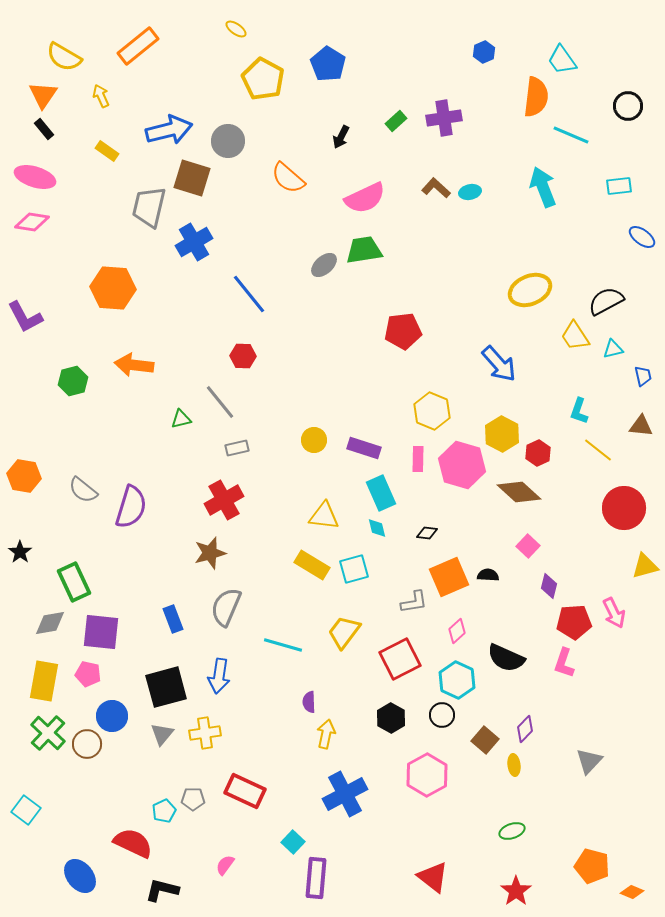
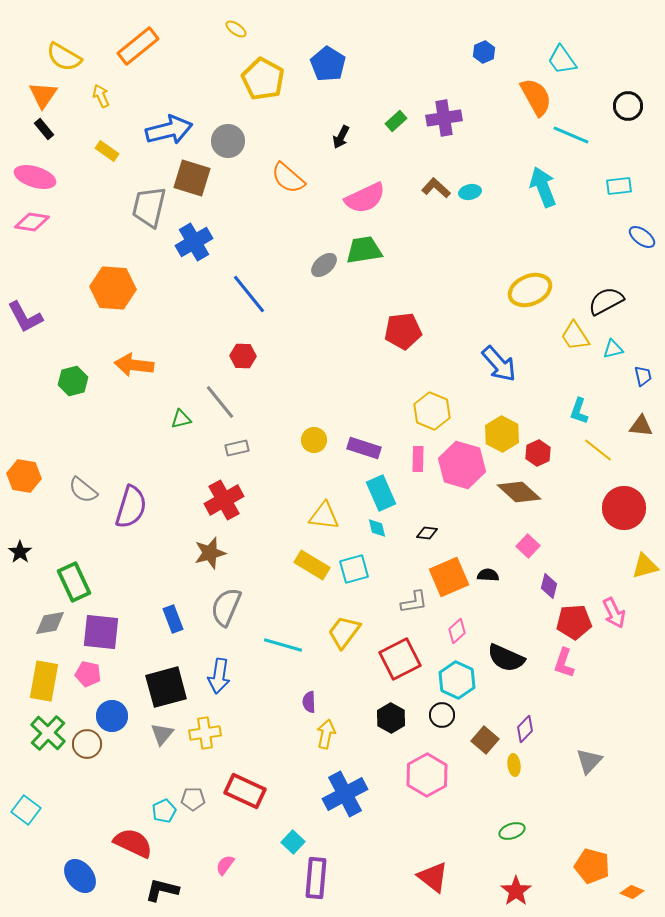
orange semicircle at (536, 97): rotated 36 degrees counterclockwise
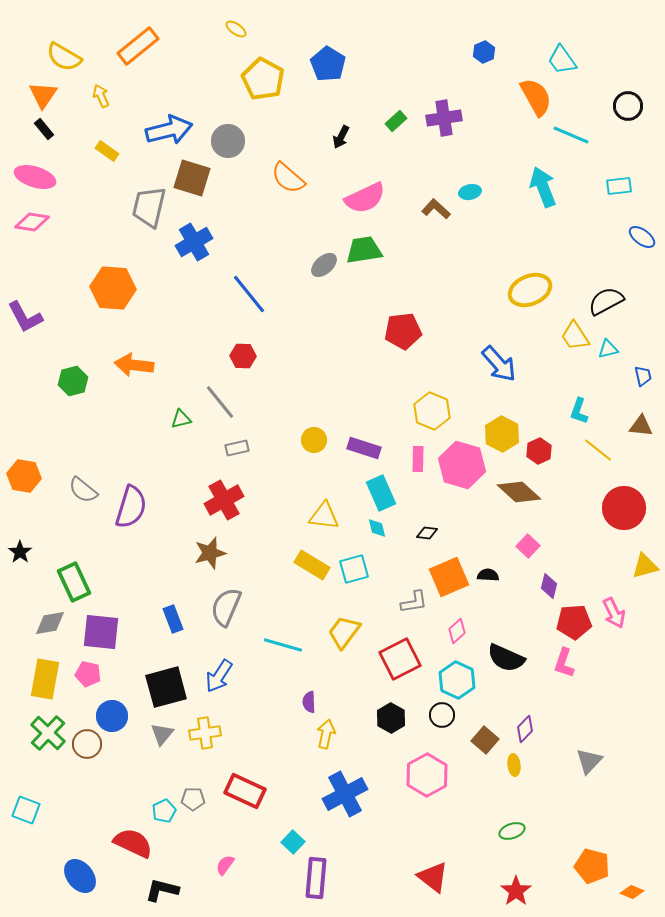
brown L-shape at (436, 188): moved 21 px down
cyan triangle at (613, 349): moved 5 px left
red hexagon at (538, 453): moved 1 px right, 2 px up
blue arrow at (219, 676): rotated 24 degrees clockwise
yellow rectangle at (44, 681): moved 1 px right, 2 px up
cyan square at (26, 810): rotated 16 degrees counterclockwise
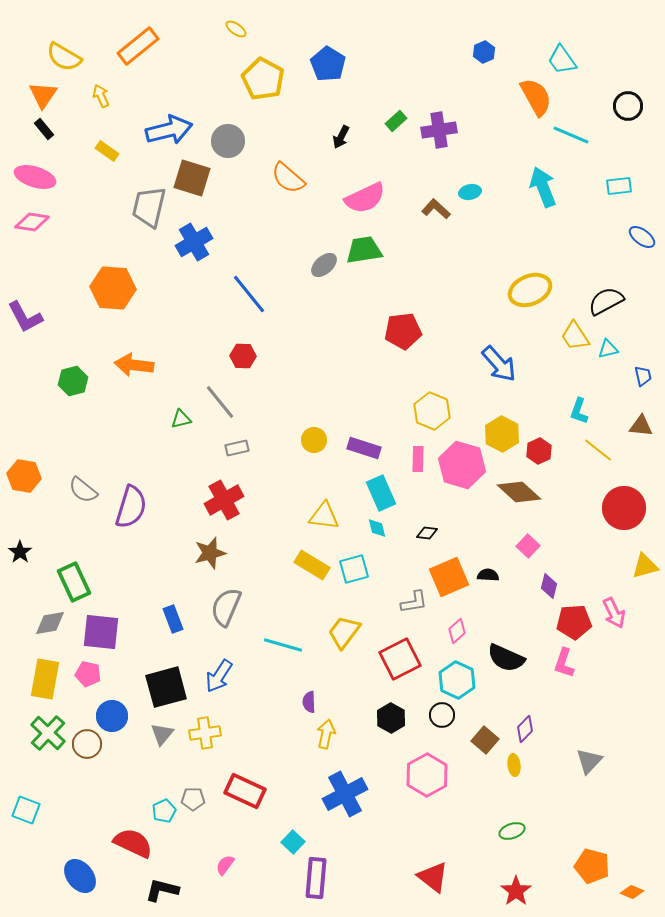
purple cross at (444, 118): moved 5 px left, 12 px down
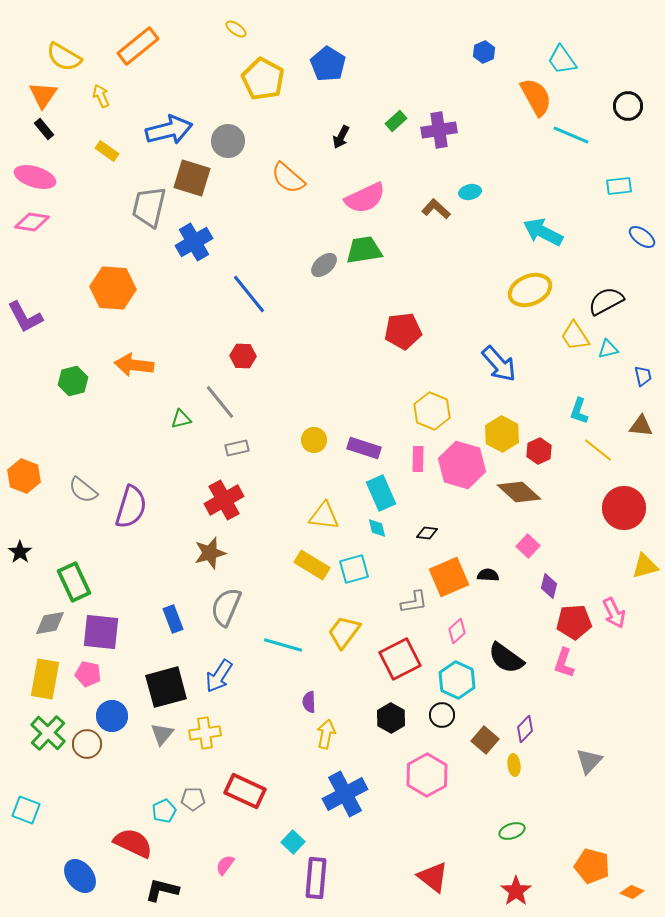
cyan arrow at (543, 187): moved 45 px down; rotated 42 degrees counterclockwise
orange hexagon at (24, 476): rotated 12 degrees clockwise
black semicircle at (506, 658): rotated 12 degrees clockwise
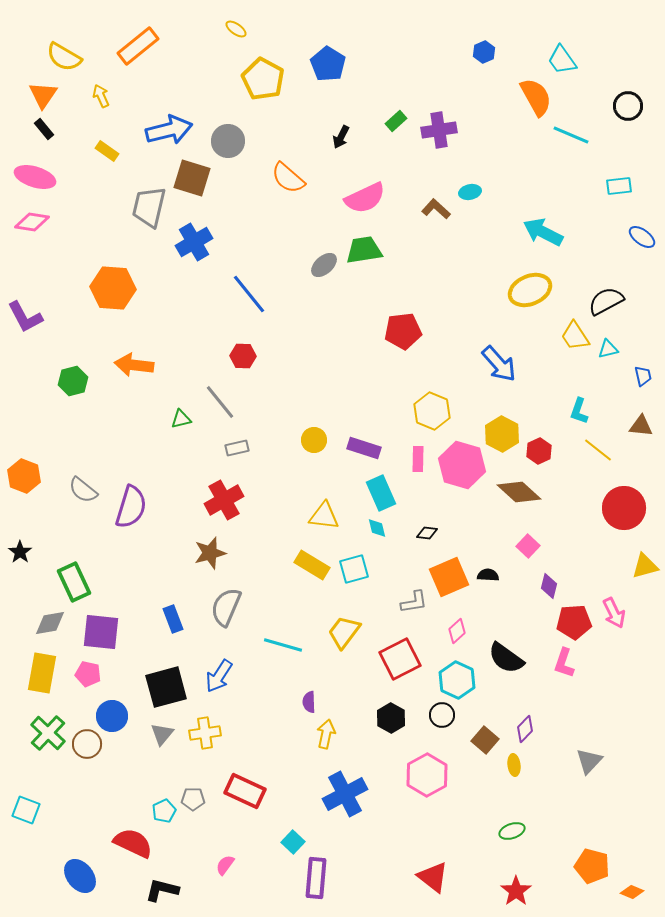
yellow rectangle at (45, 679): moved 3 px left, 6 px up
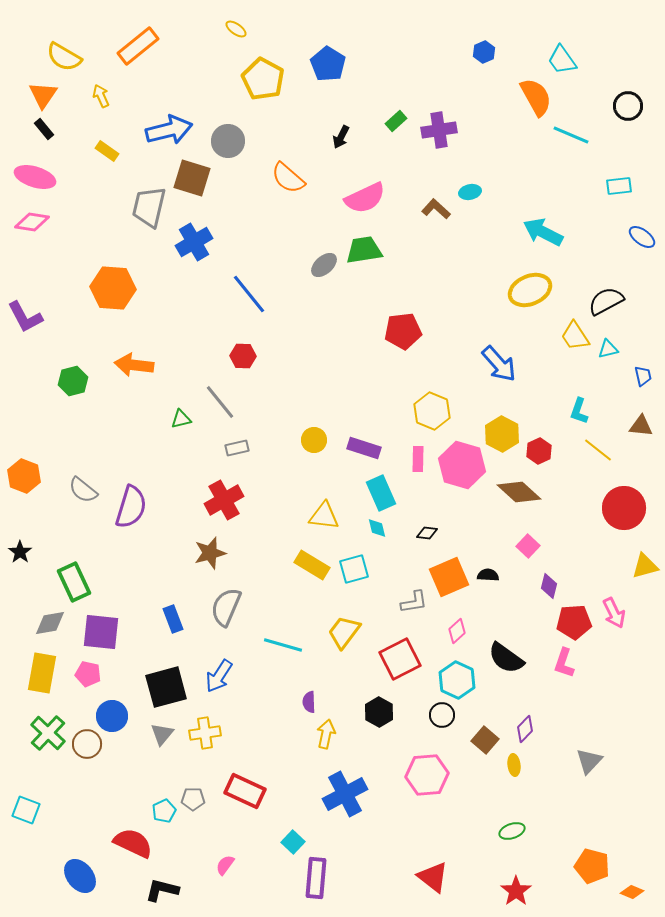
black hexagon at (391, 718): moved 12 px left, 6 px up
pink hexagon at (427, 775): rotated 24 degrees clockwise
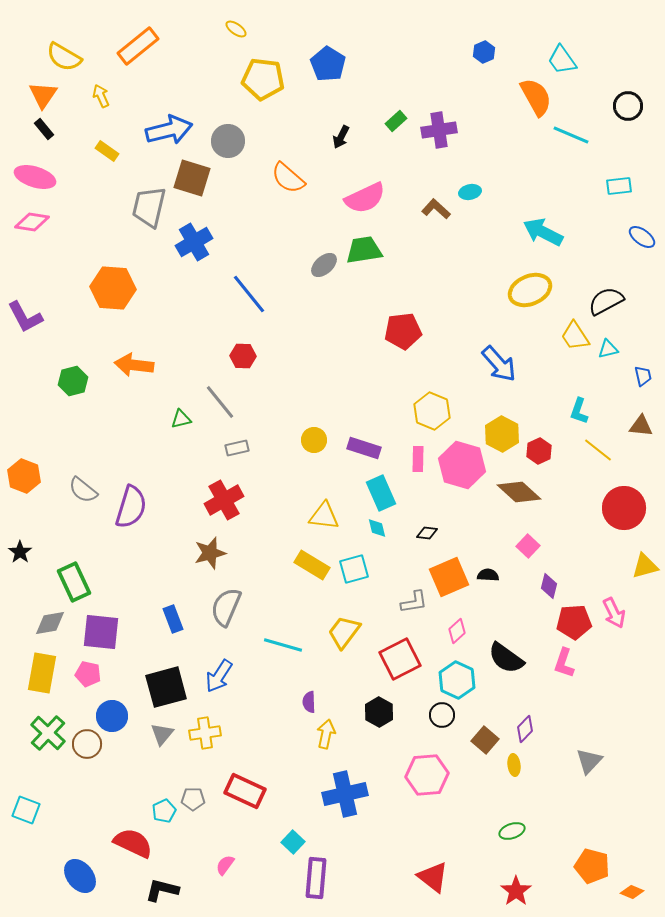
yellow pentagon at (263, 79): rotated 21 degrees counterclockwise
blue cross at (345, 794): rotated 15 degrees clockwise
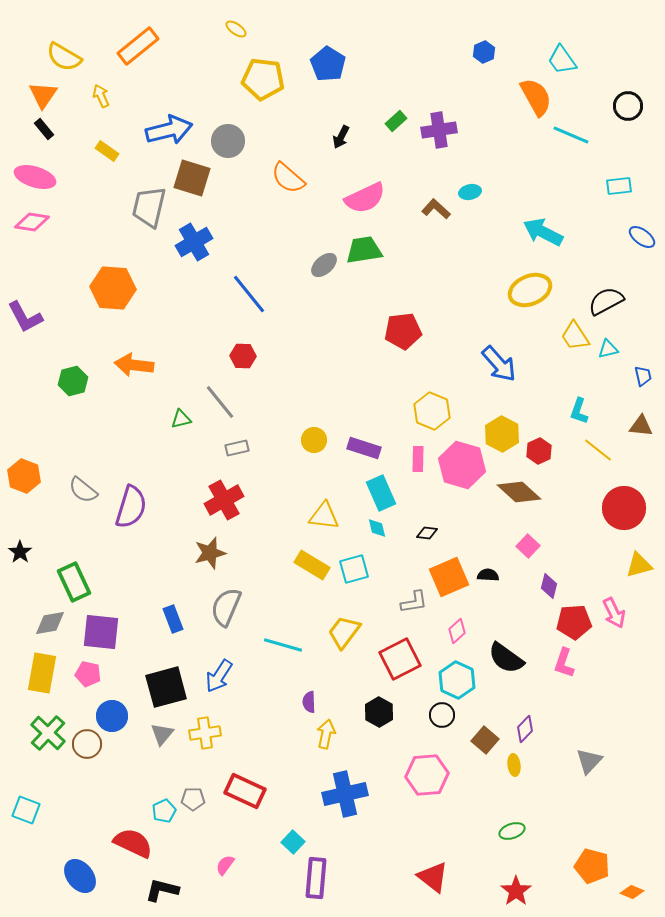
yellow triangle at (645, 566): moved 6 px left, 1 px up
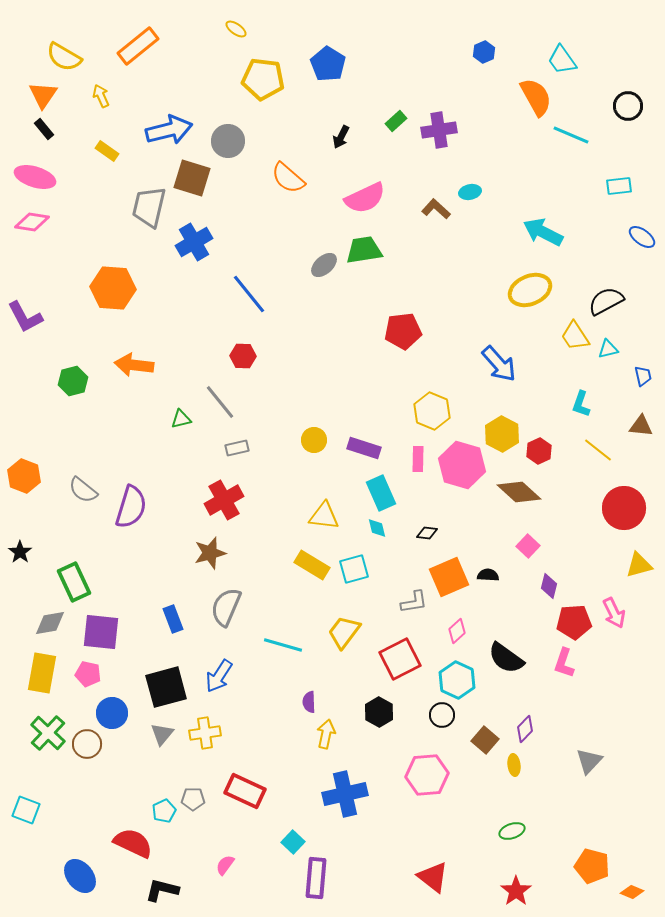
cyan L-shape at (579, 411): moved 2 px right, 7 px up
blue circle at (112, 716): moved 3 px up
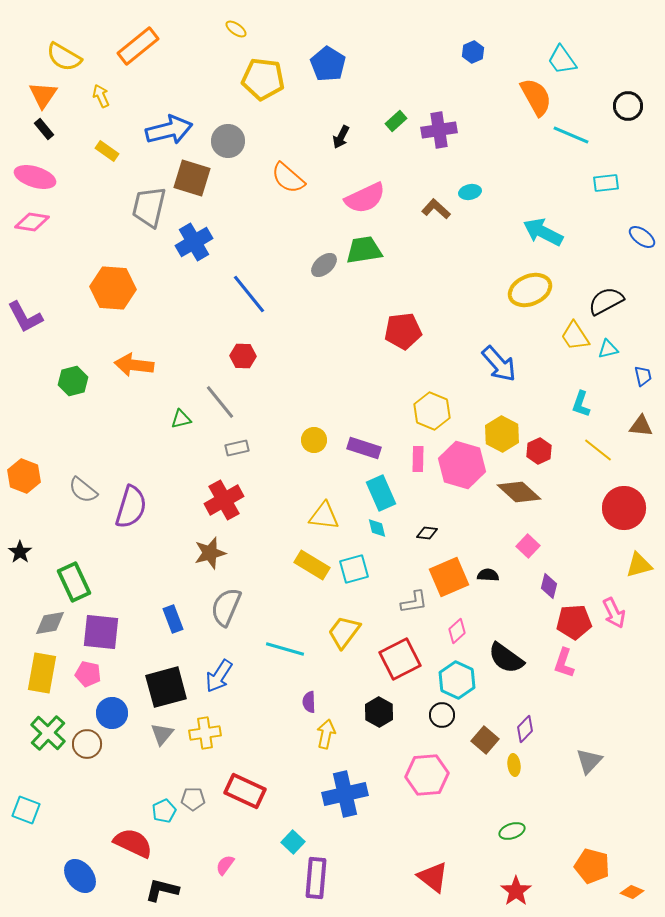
blue hexagon at (484, 52): moved 11 px left
cyan rectangle at (619, 186): moved 13 px left, 3 px up
cyan line at (283, 645): moved 2 px right, 4 px down
